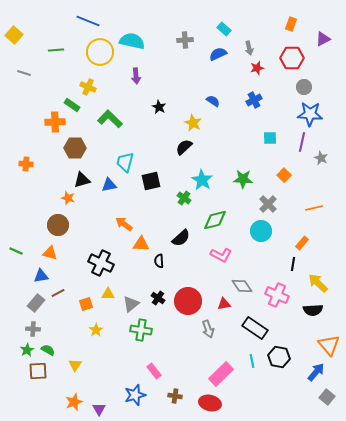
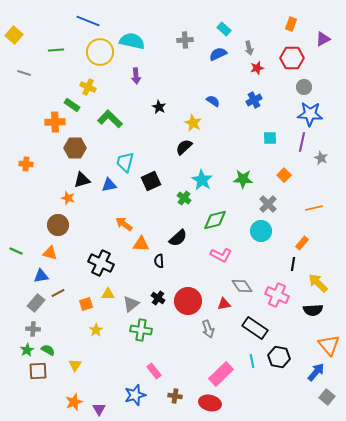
black square at (151, 181): rotated 12 degrees counterclockwise
black semicircle at (181, 238): moved 3 px left
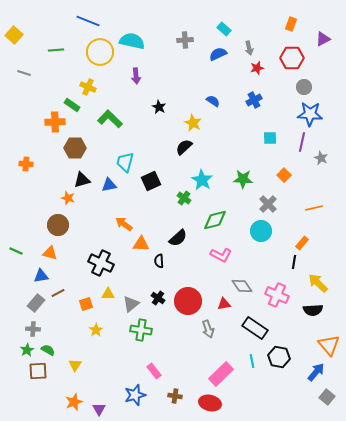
black line at (293, 264): moved 1 px right, 2 px up
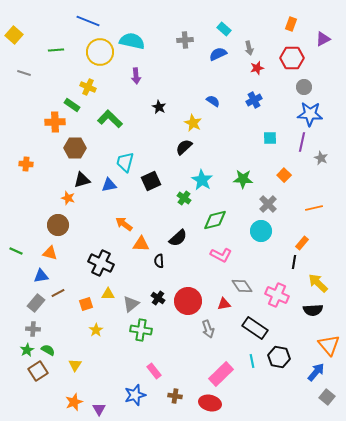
brown square at (38, 371): rotated 30 degrees counterclockwise
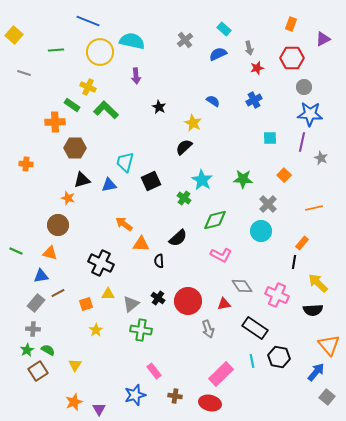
gray cross at (185, 40): rotated 35 degrees counterclockwise
green L-shape at (110, 119): moved 4 px left, 9 px up
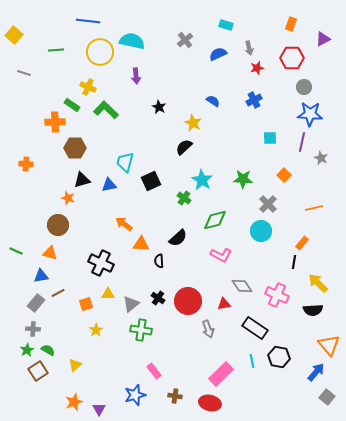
blue line at (88, 21): rotated 15 degrees counterclockwise
cyan rectangle at (224, 29): moved 2 px right, 4 px up; rotated 24 degrees counterclockwise
yellow triangle at (75, 365): rotated 16 degrees clockwise
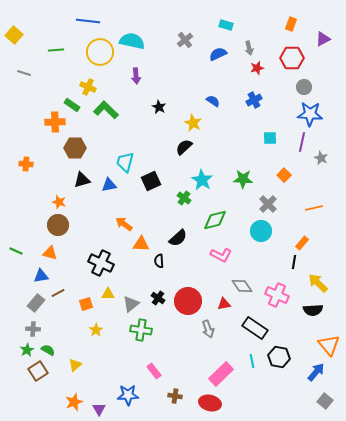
orange star at (68, 198): moved 9 px left, 4 px down
blue star at (135, 395): moved 7 px left; rotated 15 degrees clockwise
gray square at (327, 397): moved 2 px left, 4 px down
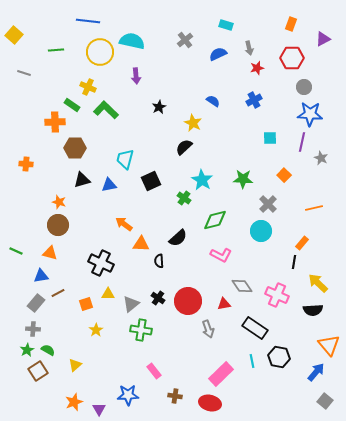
black star at (159, 107): rotated 16 degrees clockwise
cyan trapezoid at (125, 162): moved 3 px up
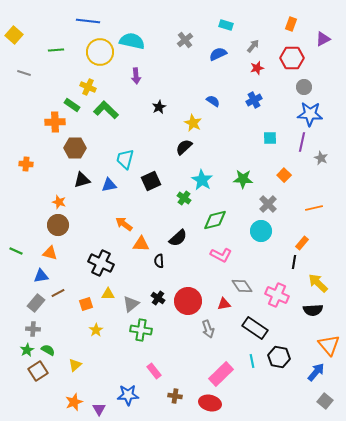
gray arrow at (249, 48): moved 4 px right, 2 px up; rotated 128 degrees counterclockwise
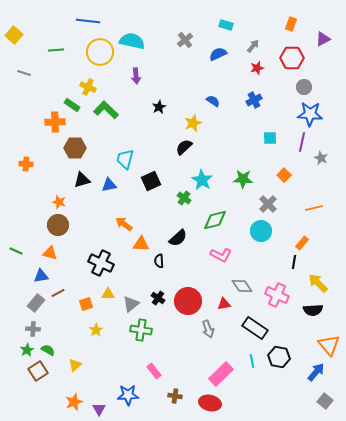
yellow star at (193, 123): rotated 24 degrees clockwise
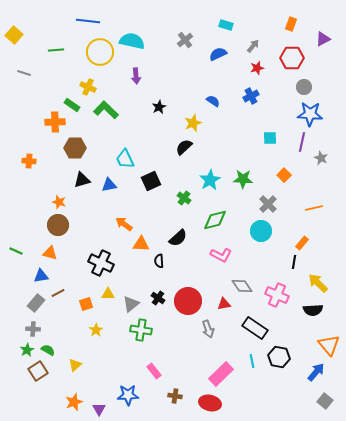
blue cross at (254, 100): moved 3 px left, 4 px up
cyan trapezoid at (125, 159): rotated 40 degrees counterclockwise
orange cross at (26, 164): moved 3 px right, 3 px up
cyan star at (202, 180): moved 8 px right; rotated 10 degrees clockwise
